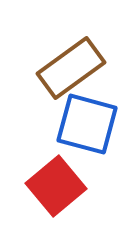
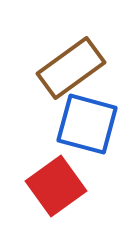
red square: rotated 4 degrees clockwise
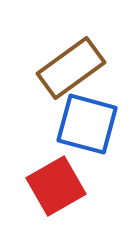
red square: rotated 6 degrees clockwise
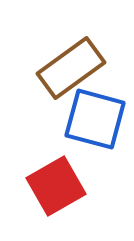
blue square: moved 8 px right, 5 px up
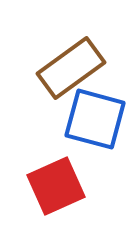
red square: rotated 6 degrees clockwise
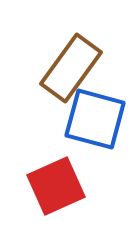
brown rectangle: rotated 18 degrees counterclockwise
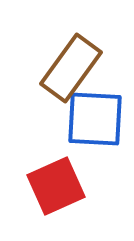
blue square: rotated 12 degrees counterclockwise
